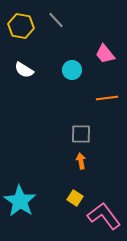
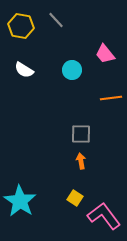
orange line: moved 4 px right
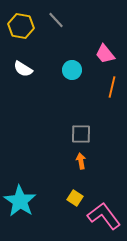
white semicircle: moved 1 px left, 1 px up
orange line: moved 1 px right, 11 px up; rotated 70 degrees counterclockwise
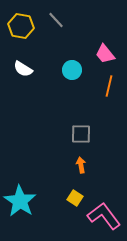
orange line: moved 3 px left, 1 px up
orange arrow: moved 4 px down
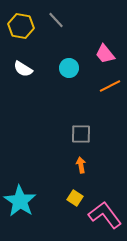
cyan circle: moved 3 px left, 2 px up
orange line: moved 1 px right; rotated 50 degrees clockwise
pink L-shape: moved 1 px right, 1 px up
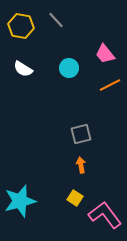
orange line: moved 1 px up
gray square: rotated 15 degrees counterclockwise
cyan star: rotated 24 degrees clockwise
